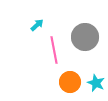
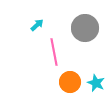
gray circle: moved 9 px up
pink line: moved 2 px down
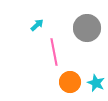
gray circle: moved 2 px right
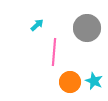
pink line: rotated 16 degrees clockwise
cyan star: moved 2 px left, 2 px up
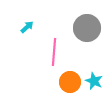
cyan arrow: moved 10 px left, 2 px down
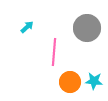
cyan star: rotated 18 degrees counterclockwise
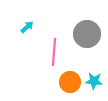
gray circle: moved 6 px down
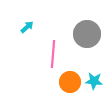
pink line: moved 1 px left, 2 px down
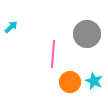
cyan arrow: moved 16 px left
cyan star: rotated 18 degrees clockwise
